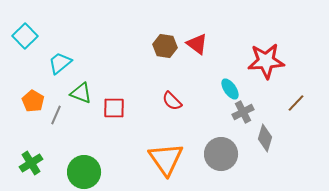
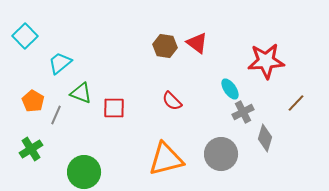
red triangle: moved 1 px up
orange triangle: rotated 51 degrees clockwise
green cross: moved 14 px up
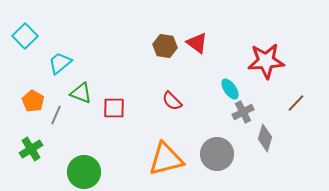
gray circle: moved 4 px left
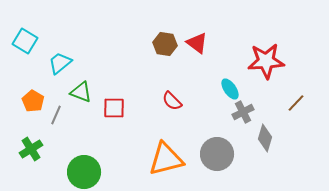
cyan square: moved 5 px down; rotated 15 degrees counterclockwise
brown hexagon: moved 2 px up
green triangle: moved 1 px up
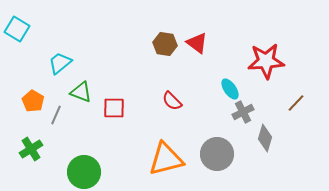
cyan square: moved 8 px left, 12 px up
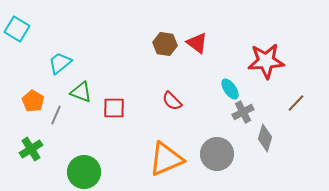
orange triangle: rotated 9 degrees counterclockwise
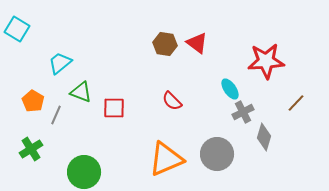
gray diamond: moved 1 px left, 1 px up
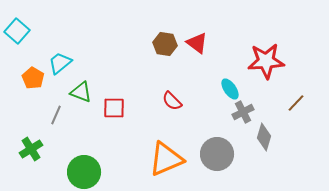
cyan square: moved 2 px down; rotated 10 degrees clockwise
orange pentagon: moved 23 px up
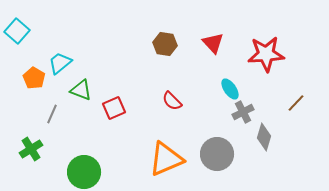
red triangle: moved 16 px right; rotated 10 degrees clockwise
red star: moved 7 px up
orange pentagon: moved 1 px right
green triangle: moved 2 px up
red square: rotated 25 degrees counterclockwise
gray line: moved 4 px left, 1 px up
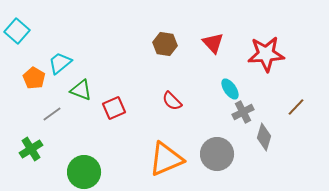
brown line: moved 4 px down
gray line: rotated 30 degrees clockwise
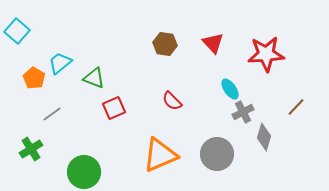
green triangle: moved 13 px right, 12 px up
orange triangle: moved 6 px left, 4 px up
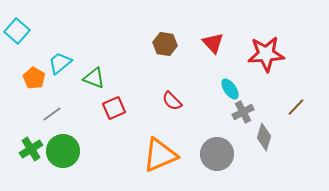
green circle: moved 21 px left, 21 px up
